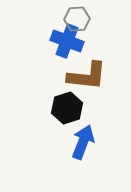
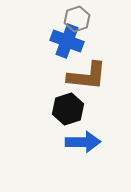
gray hexagon: rotated 15 degrees counterclockwise
black hexagon: moved 1 px right, 1 px down
blue arrow: rotated 68 degrees clockwise
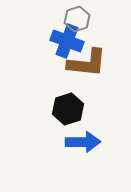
brown L-shape: moved 13 px up
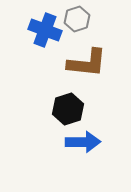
blue cross: moved 22 px left, 11 px up
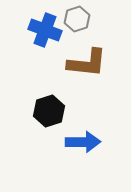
black hexagon: moved 19 px left, 2 px down
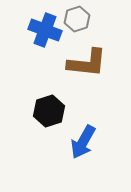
blue arrow: rotated 120 degrees clockwise
